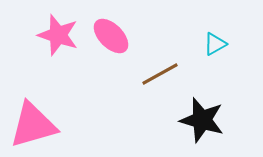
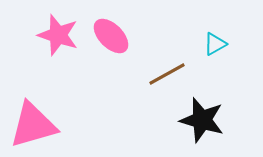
brown line: moved 7 px right
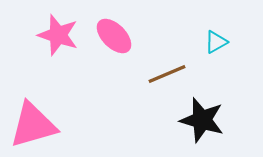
pink ellipse: moved 3 px right
cyan triangle: moved 1 px right, 2 px up
brown line: rotated 6 degrees clockwise
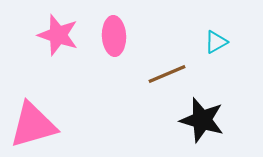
pink ellipse: rotated 42 degrees clockwise
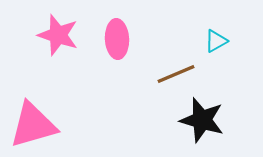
pink ellipse: moved 3 px right, 3 px down
cyan triangle: moved 1 px up
brown line: moved 9 px right
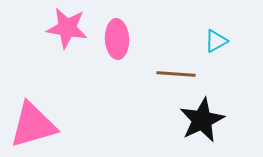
pink star: moved 9 px right, 7 px up; rotated 9 degrees counterclockwise
brown line: rotated 27 degrees clockwise
black star: rotated 30 degrees clockwise
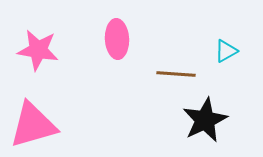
pink star: moved 29 px left, 22 px down
cyan triangle: moved 10 px right, 10 px down
black star: moved 3 px right
